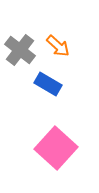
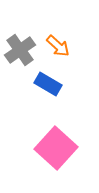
gray cross: rotated 16 degrees clockwise
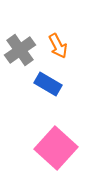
orange arrow: rotated 20 degrees clockwise
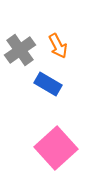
pink square: rotated 6 degrees clockwise
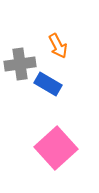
gray cross: moved 14 px down; rotated 28 degrees clockwise
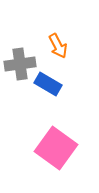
pink square: rotated 12 degrees counterclockwise
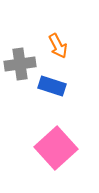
blue rectangle: moved 4 px right, 2 px down; rotated 12 degrees counterclockwise
pink square: rotated 12 degrees clockwise
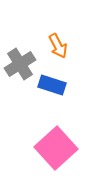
gray cross: rotated 24 degrees counterclockwise
blue rectangle: moved 1 px up
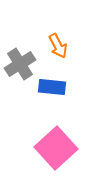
blue rectangle: moved 2 px down; rotated 12 degrees counterclockwise
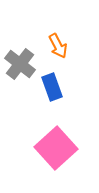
gray cross: rotated 20 degrees counterclockwise
blue rectangle: rotated 64 degrees clockwise
